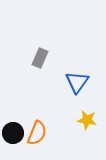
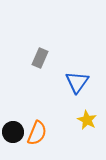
yellow star: rotated 18 degrees clockwise
black circle: moved 1 px up
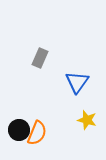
yellow star: rotated 12 degrees counterclockwise
black circle: moved 6 px right, 2 px up
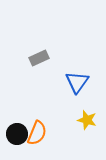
gray rectangle: moved 1 px left; rotated 42 degrees clockwise
black circle: moved 2 px left, 4 px down
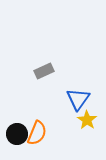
gray rectangle: moved 5 px right, 13 px down
blue triangle: moved 1 px right, 17 px down
yellow star: rotated 18 degrees clockwise
